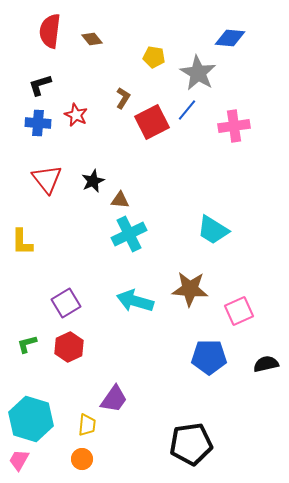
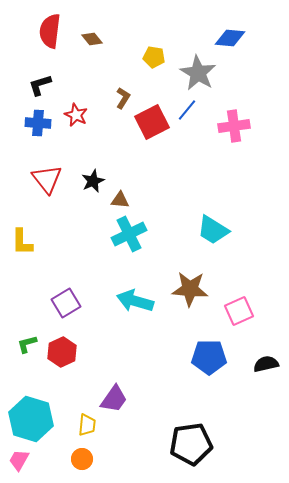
red hexagon: moved 7 px left, 5 px down
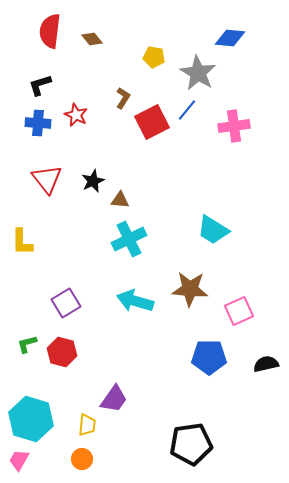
cyan cross: moved 5 px down
red hexagon: rotated 20 degrees counterclockwise
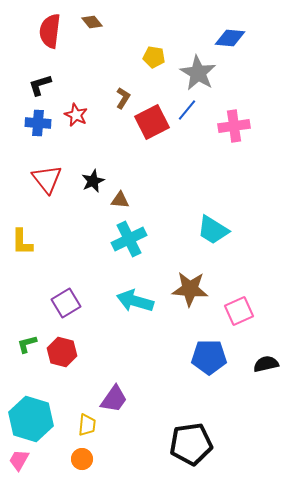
brown diamond: moved 17 px up
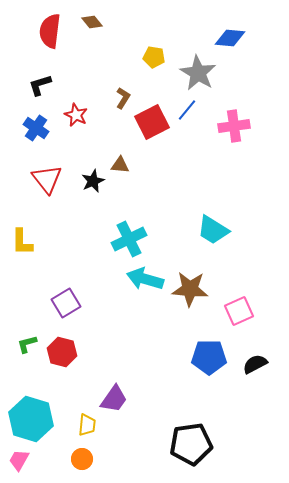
blue cross: moved 2 px left, 5 px down; rotated 30 degrees clockwise
brown triangle: moved 35 px up
cyan arrow: moved 10 px right, 22 px up
black semicircle: moved 11 px left; rotated 15 degrees counterclockwise
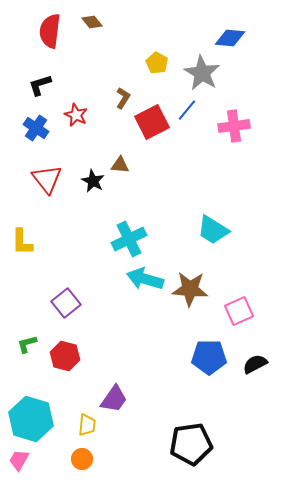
yellow pentagon: moved 3 px right, 6 px down; rotated 20 degrees clockwise
gray star: moved 4 px right
black star: rotated 20 degrees counterclockwise
purple square: rotated 8 degrees counterclockwise
red hexagon: moved 3 px right, 4 px down
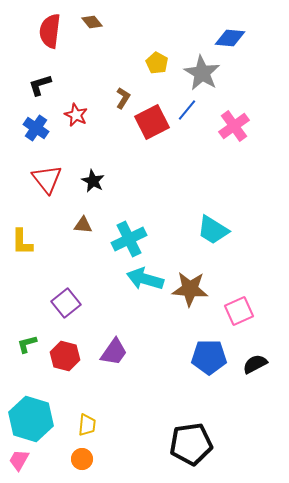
pink cross: rotated 28 degrees counterclockwise
brown triangle: moved 37 px left, 60 px down
purple trapezoid: moved 47 px up
